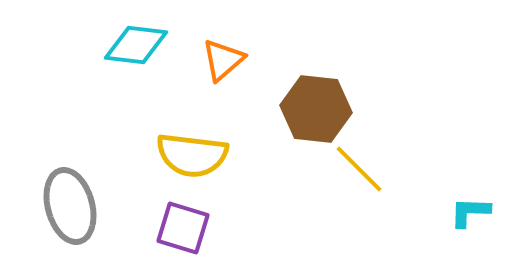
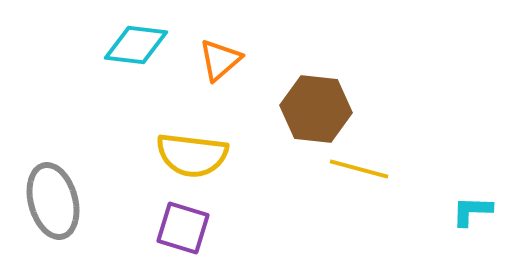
orange triangle: moved 3 px left
yellow line: rotated 30 degrees counterclockwise
gray ellipse: moved 17 px left, 5 px up
cyan L-shape: moved 2 px right, 1 px up
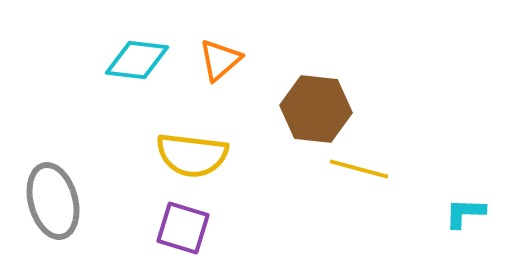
cyan diamond: moved 1 px right, 15 px down
cyan L-shape: moved 7 px left, 2 px down
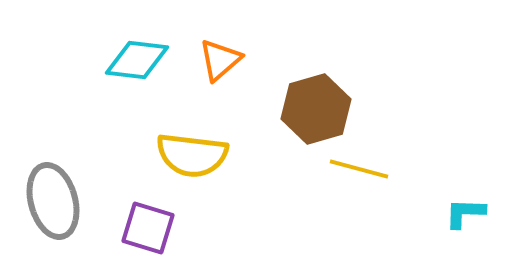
brown hexagon: rotated 22 degrees counterclockwise
purple square: moved 35 px left
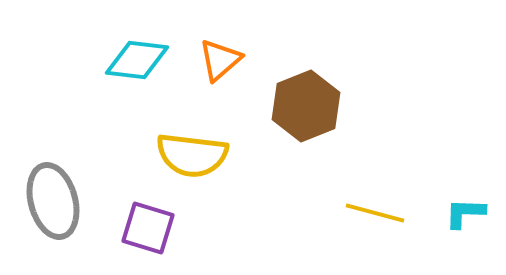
brown hexagon: moved 10 px left, 3 px up; rotated 6 degrees counterclockwise
yellow line: moved 16 px right, 44 px down
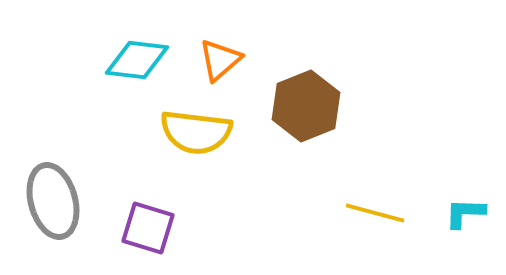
yellow semicircle: moved 4 px right, 23 px up
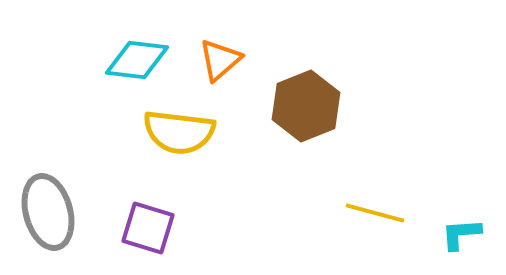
yellow semicircle: moved 17 px left
gray ellipse: moved 5 px left, 11 px down
cyan L-shape: moved 4 px left, 21 px down; rotated 6 degrees counterclockwise
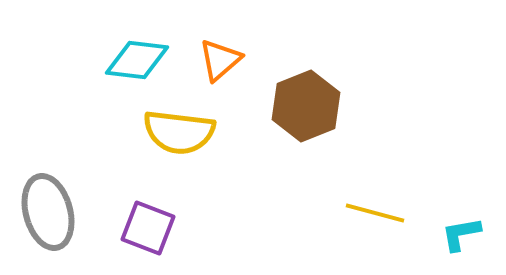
purple square: rotated 4 degrees clockwise
cyan L-shape: rotated 6 degrees counterclockwise
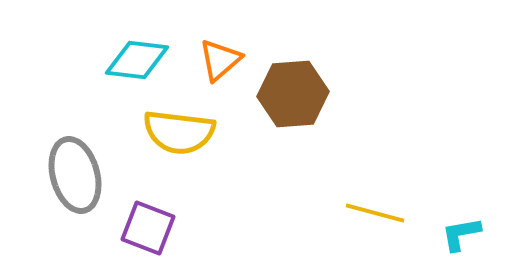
brown hexagon: moved 13 px left, 12 px up; rotated 18 degrees clockwise
gray ellipse: moved 27 px right, 37 px up
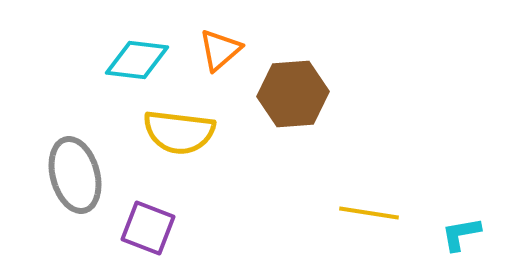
orange triangle: moved 10 px up
yellow line: moved 6 px left; rotated 6 degrees counterclockwise
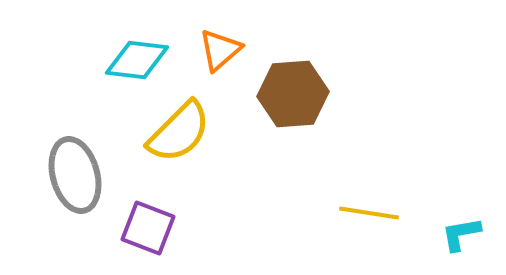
yellow semicircle: rotated 52 degrees counterclockwise
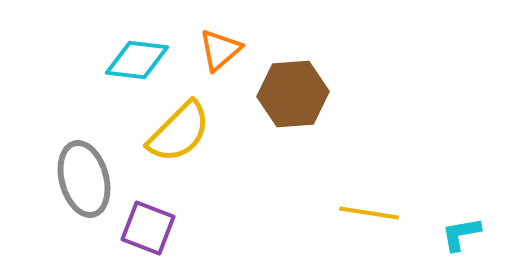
gray ellipse: moved 9 px right, 4 px down
